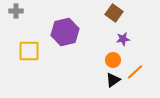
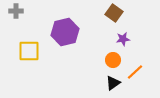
black triangle: moved 3 px down
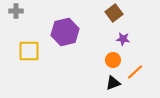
brown square: rotated 18 degrees clockwise
purple star: rotated 16 degrees clockwise
black triangle: rotated 14 degrees clockwise
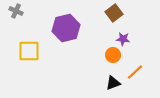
gray cross: rotated 24 degrees clockwise
purple hexagon: moved 1 px right, 4 px up
orange circle: moved 5 px up
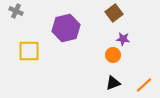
orange line: moved 9 px right, 13 px down
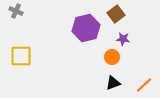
brown square: moved 2 px right, 1 px down
purple hexagon: moved 20 px right
yellow square: moved 8 px left, 5 px down
orange circle: moved 1 px left, 2 px down
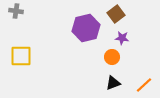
gray cross: rotated 16 degrees counterclockwise
purple star: moved 1 px left, 1 px up
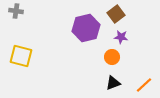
purple star: moved 1 px left, 1 px up
yellow square: rotated 15 degrees clockwise
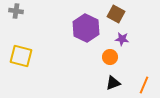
brown square: rotated 24 degrees counterclockwise
purple hexagon: rotated 20 degrees counterclockwise
purple star: moved 1 px right, 2 px down
orange circle: moved 2 px left
orange line: rotated 24 degrees counterclockwise
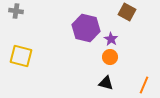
brown square: moved 11 px right, 2 px up
purple hexagon: rotated 12 degrees counterclockwise
purple star: moved 11 px left; rotated 24 degrees clockwise
black triangle: moved 7 px left; rotated 35 degrees clockwise
